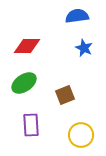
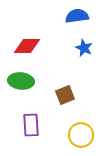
green ellipse: moved 3 px left, 2 px up; rotated 40 degrees clockwise
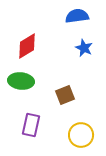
red diamond: rotated 32 degrees counterclockwise
purple rectangle: rotated 15 degrees clockwise
